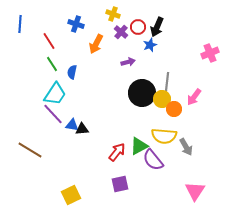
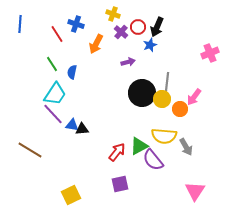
red line: moved 8 px right, 7 px up
orange circle: moved 6 px right
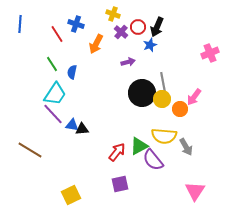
gray line: moved 4 px left; rotated 18 degrees counterclockwise
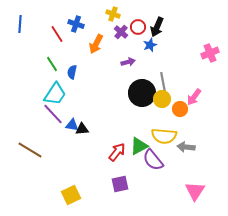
gray arrow: rotated 126 degrees clockwise
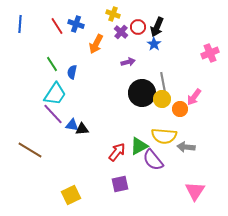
red line: moved 8 px up
blue star: moved 4 px right, 1 px up; rotated 16 degrees counterclockwise
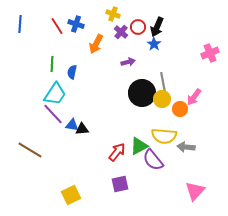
green line: rotated 35 degrees clockwise
pink triangle: rotated 10 degrees clockwise
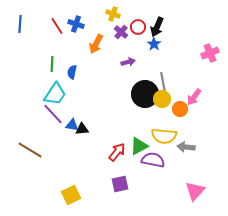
black circle: moved 3 px right, 1 px down
purple semicircle: rotated 140 degrees clockwise
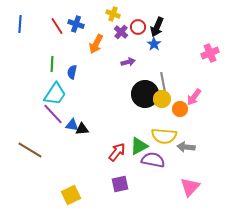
pink triangle: moved 5 px left, 4 px up
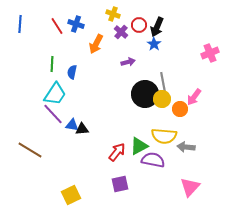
red circle: moved 1 px right, 2 px up
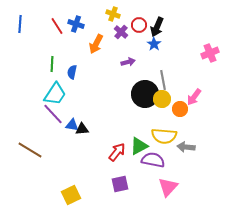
gray line: moved 2 px up
pink triangle: moved 22 px left
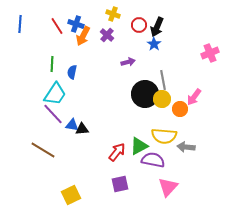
purple cross: moved 14 px left, 3 px down
orange arrow: moved 13 px left, 8 px up
brown line: moved 13 px right
